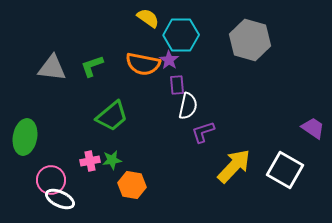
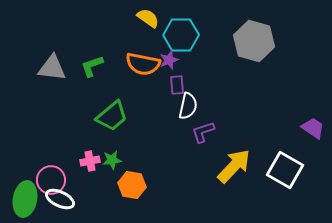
gray hexagon: moved 4 px right, 1 px down
purple star: rotated 18 degrees clockwise
green ellipse: moved 62 px down
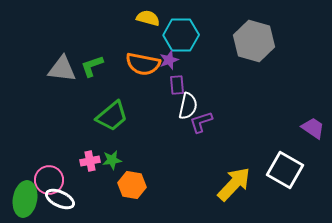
yellow semicircle: rotated 20 degrees counterclockwise
gray triangle: moved 10 px right, 1 px down
purple L-shape: moved 2 px left, 10 px up
yellow arrow: moved 18 px down
pink circle: moved 2 px left
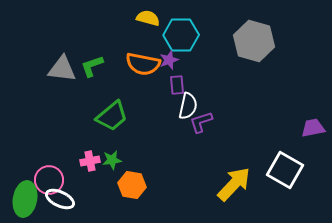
purple trapezoid: rotated 45 degrees counterclockwise
